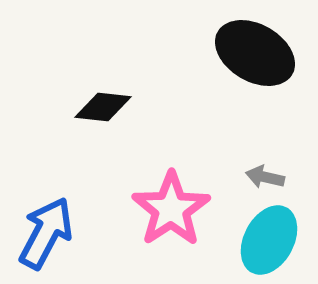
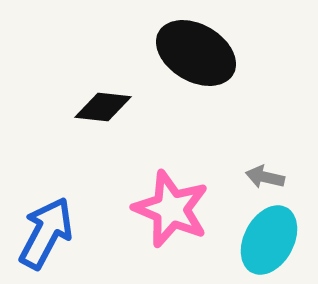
black ellipse: moved 59 px left
pink star: rotated 16 degrees counterclockwise
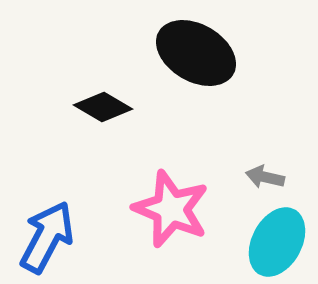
black diamond: rotated 24 degrees clockwise
blue arrow: moved 1 px right, 4 px down
cyan ellipse: moved 8 px right, 2 px down
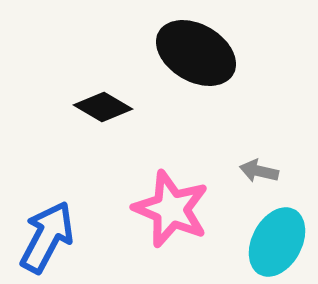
gray arrow: moved 6 px left, 6 px up
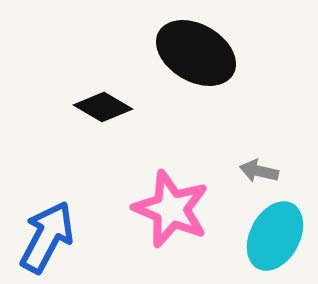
cyan ellipse: moved 2 px left, 6 px up
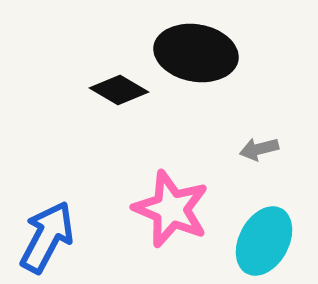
black ellipse: rotated 20 degrees counterclockwise
black diamond: moved 16 px right, 17 px up
gray arrow: moved 22 px up; rotated 27 degrees counterclockwise
cyan ellipse: moved 11 px left, 5 px down
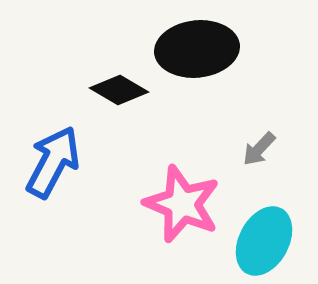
black ellipse: moved 1 px right, 4 px up; rotated 16 degrees counterclockwise
gray arrow: rotated 33 degrees counterclockwise
pink star: moved 11 px right, 5 px up
blue arrow: moved 6 px right, 75 px up
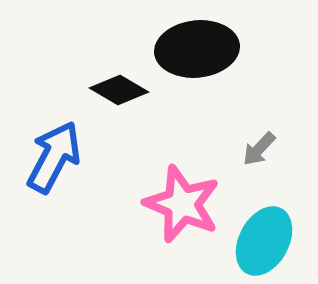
blue arrow: moved 1 px right, 5 px up
